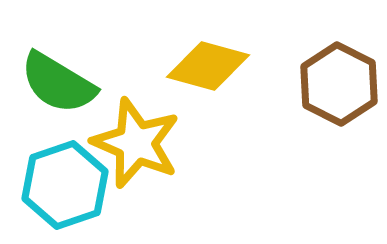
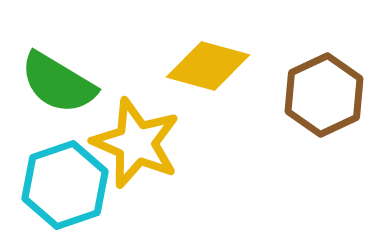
brown hexagon: moved 15 px left, 11 px down; rotated 8 degrees clockwise
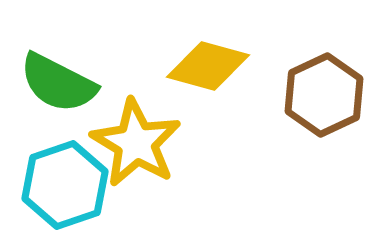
green semicircle: rotated 4 degrees counterclockwise
yellow star: rotated 8 degrees clockwise
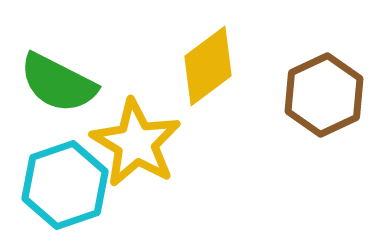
yellow diamond: rotated 52 degrees counterclockwise
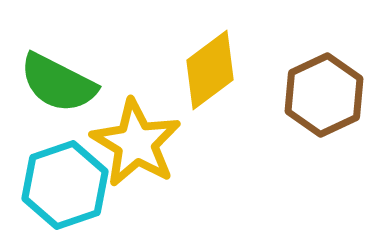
yellow diamond: moved 2 px right, 4 px down
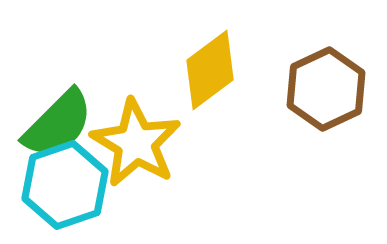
green semicircle: moved 41 px down; rotated 72 degrees counterclockwise
brown hexagon: moved 2 px right, 6 px up
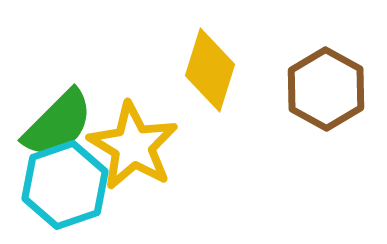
yellow diamond: rotated 36 degrees counterclockwise
brown hexagon: rotated 6 degrees counterclockwise
yellow star: moved 3 px left, 3 px down
